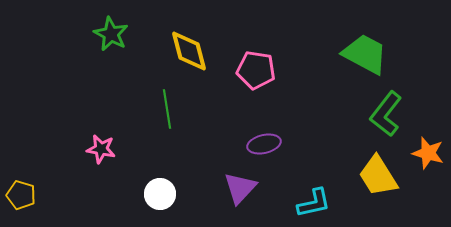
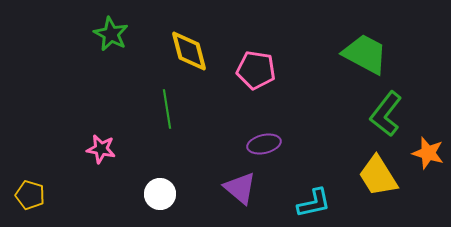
purple triangle: rotated 33 degrees counterclockwise
yellow pentagon: moved 9 px right
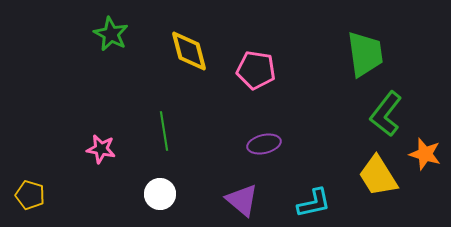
green trapezoid: rotated 54 degrees clockwise
green line: moved 3 px left, 22 px down
orange star: moved 3 px left, 1 px down
purple triangle: moved 2 px right, 12 px down
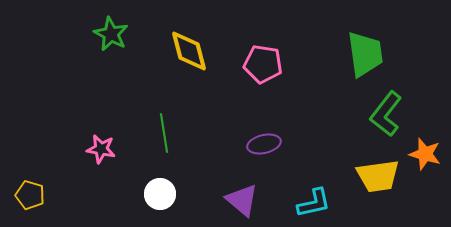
pink pentagon: moved 7 px right, 6 px up
green line: moved 2 px down
yellow trapezoid: rotated 66 degrees counterclockwise
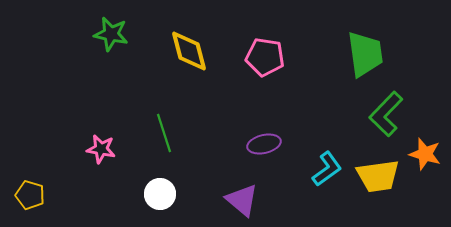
green star: rotated 16 degrees counterclockwise
pink pentagon: moved 2 px right, 7 px up
green L-shape: rotated 6 degrees clockwise
green line: rotated 9 degrees counterclockwise
cyan L-shape: moved 13 px right, 34 px up; rotated 24 degrees counterclockwise
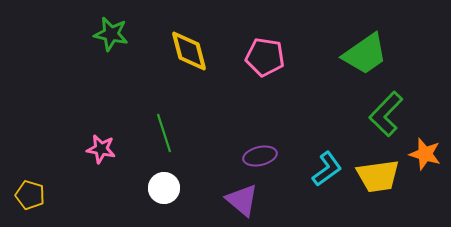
green trapezoid: rotated 63 degrees clockwise
purple ellipse: moved 4 px left, 12 px down
white circle: moved 4 px right, 6 px up
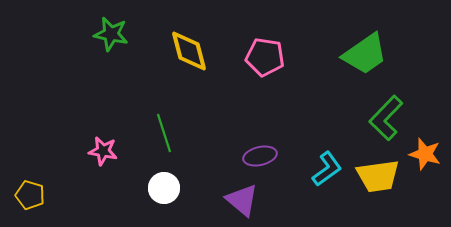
green L-shape: moved 4 px down
pink star: moved 2 px right, 2 px down
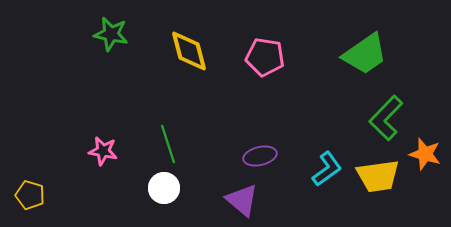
green line: moved 4 px right, 11 px down
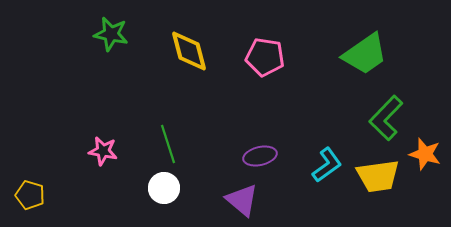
cyan L-shape: moved 4 px up
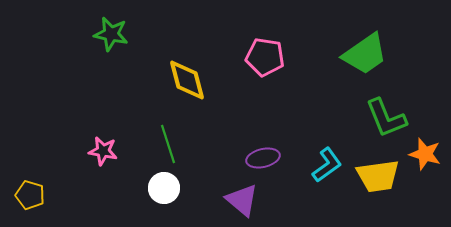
yellow diamond: moved 2 px left, 29 px down
green L-shape: rotated 66 degrees counterclockwise
purple ellipse: moved 3 px right, 2 px down
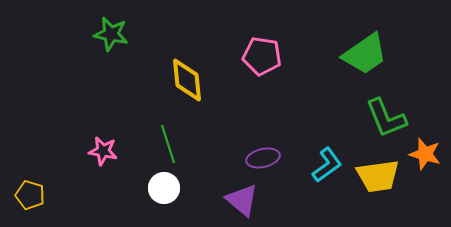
pink pentagon: moved 3 px left, 1 px up
yellow diamond: rotated 9 degrees clockwise
